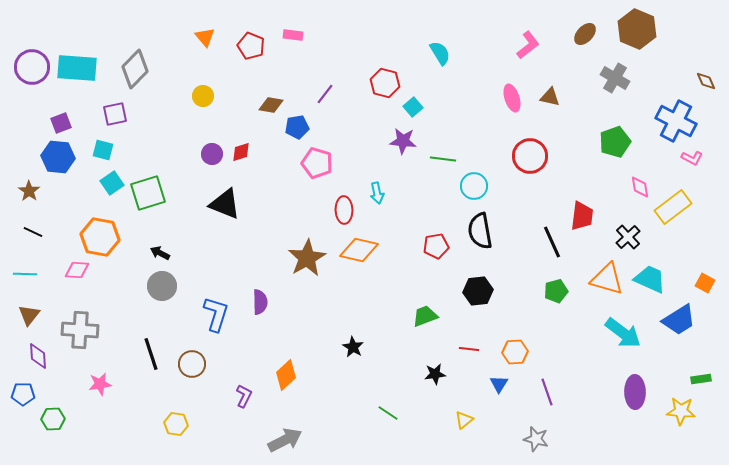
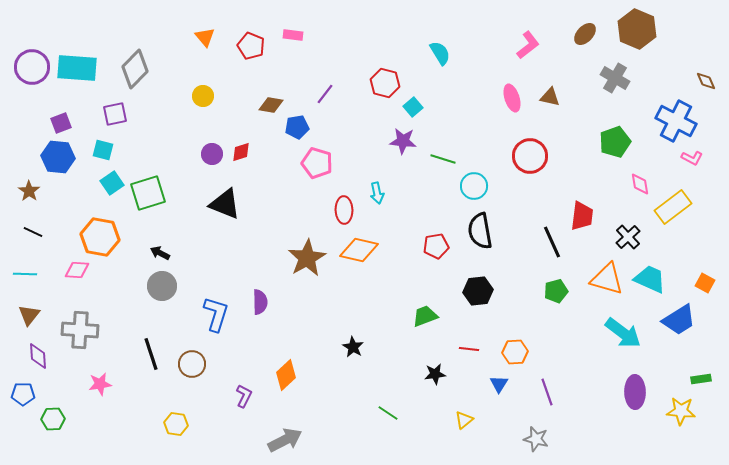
green line at (443, 159): rotated 10 degrees clockwise
pink diamond at (640, 187): moved 3 px up
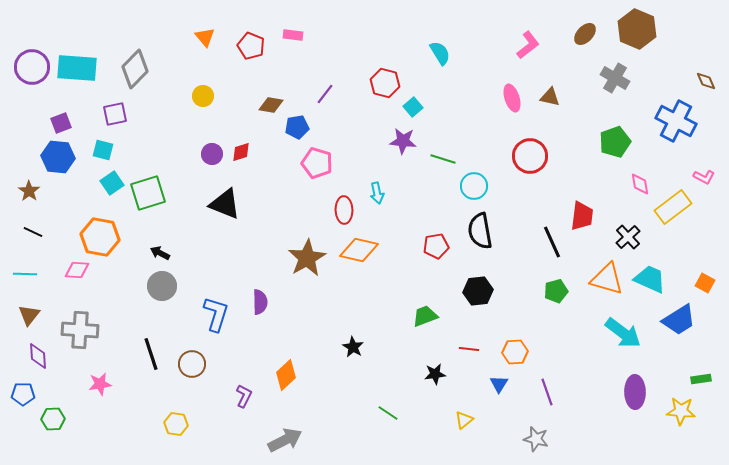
pink L-shape at (692, 158): moved 12 px right, 19 px down
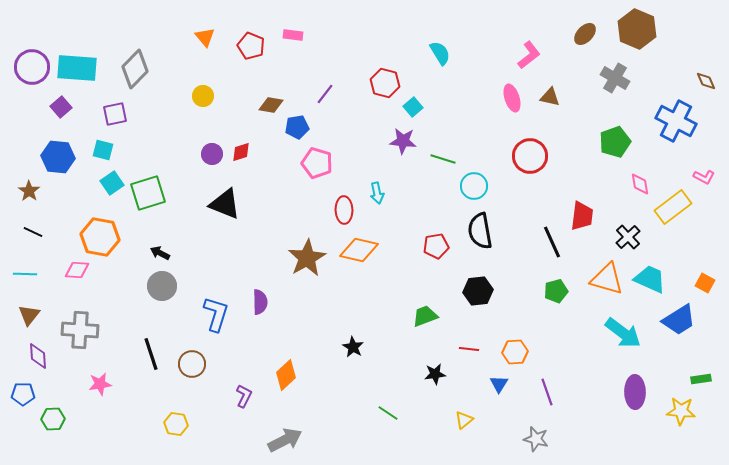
pink L-shape at (528, 45): moved 1 px right, 10 px down
purple square at (61, 123): moved 16 px up; rotated 20 degrees counterclockwise
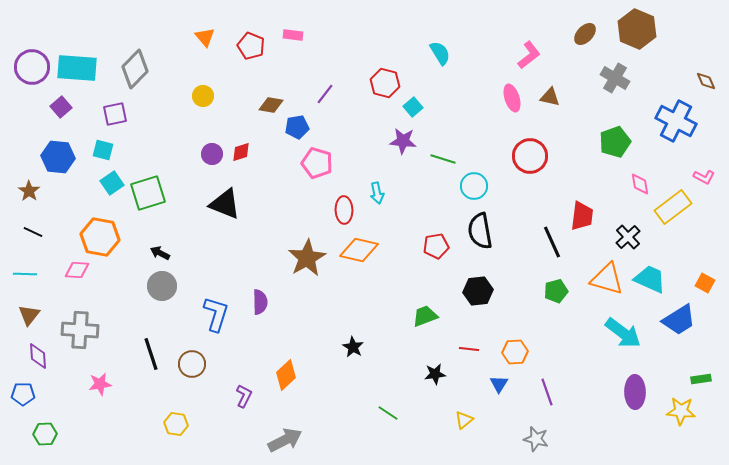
green hexagon at (53, 419): moved 8 px left, 15 px down
